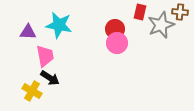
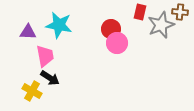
red circle: moved 4 px left
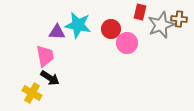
brown cross: moved 1 px left, 7 px down
cyan star: moved 19 px right
purple triangle: moved 29 px right
pink circle: moved 10 px right
yellow cross: moved 2 px down
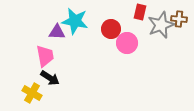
cyan star: moved 3 px left, 4 px up
